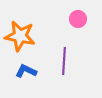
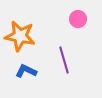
purple line: moved 1 px up; rotated 20 degrees counterclockwise
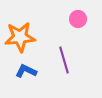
orange star: moved 1 px down; rotated 16 degrees counterclockwise
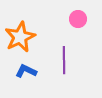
orange star: rotated 20 degrees counterclockwise
purple line: rotated 16 degrees clockwise
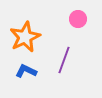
orange star: moved 5 px right
purple line: rotated 20 degrees clockwise
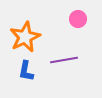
purple line: rotated 60 degrees clockwise
blue L-shape: rotated 105 degrees counterclockwise
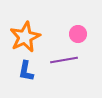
pink circle: moved 15 px down
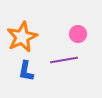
orange star: moved 3 px left
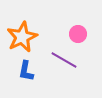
purple line: rotated 40 degrees clockwise
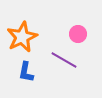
blue L-shape: moved 1 px down
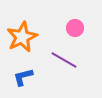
pink circle: moved 3 px left, 6 px up
blue L-shape: moved 3 px left, 5 px down; rotated 65 degrees clockwise
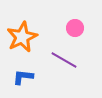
blue L-shape: rotated 20 degrees clockwise
